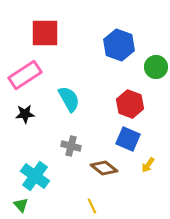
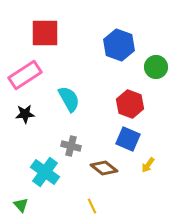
cyan cross: moved 10 px right, 4 px up
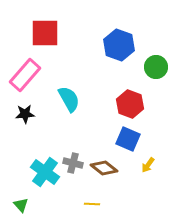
pink rectangle: rotated 16 degrees counterclockwise
gray cross: moved 2 px right, 17 px down
yellow line: moved 2 px up; rotated 63 degrees counterclockwise
